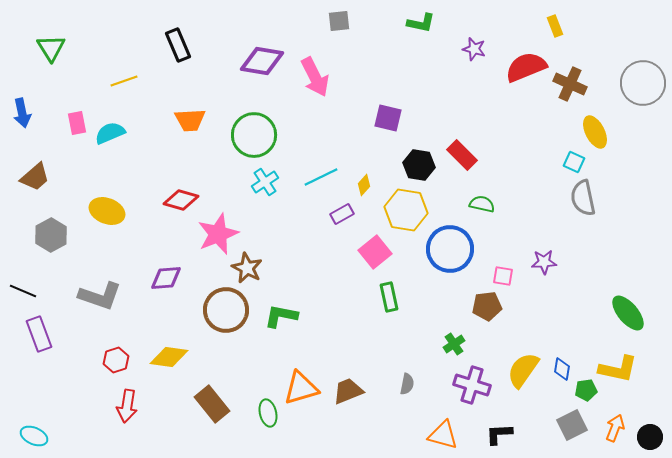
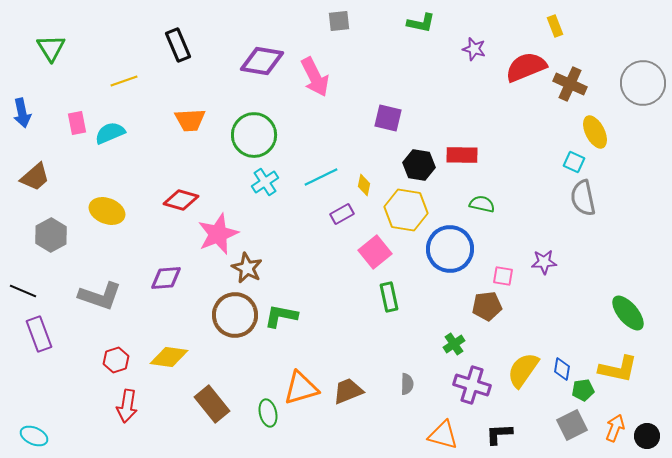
red rectangle at (462, 155): rotated 44 degrees counterclockwise
yellow diamond at (364, 185): rotated 30 degrees counterclockwise
brown circle at (226, 310): moved 9 px right, 5 px down
gray semicircle at (407, 384): rotated 10 degrees counterclockwise
green pentagon at (586, 390): moved 3 px left
black circle at (650, 437): moved 3 px left, 1 px up
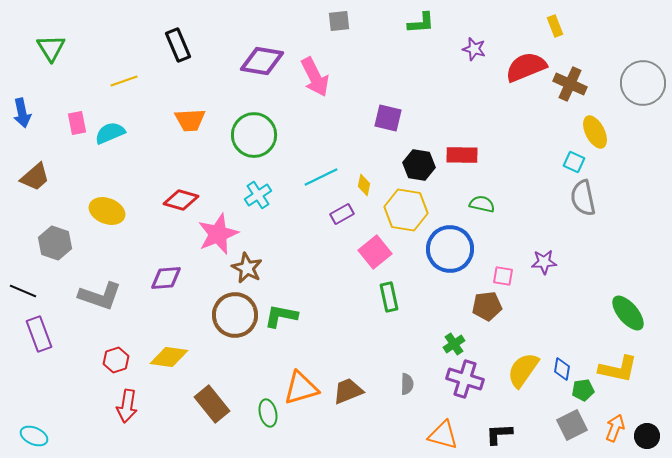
green L-shape at (421, 23): rotated 16 degrees counterclockwise
cyan cross at (265, 182): moved 7 px left, 13 px down
gray hexagon at (51, 235): moved 4 px right, 8 px down; rotated 12 degrees counterclockwise
purple cross at (472, 385): moved 7 px left, 6 px up
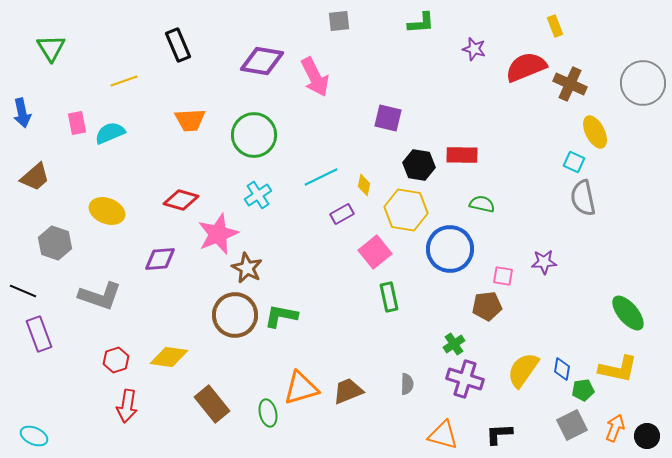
purple diamond at (166, 278): moved 6 px left, 19 px up
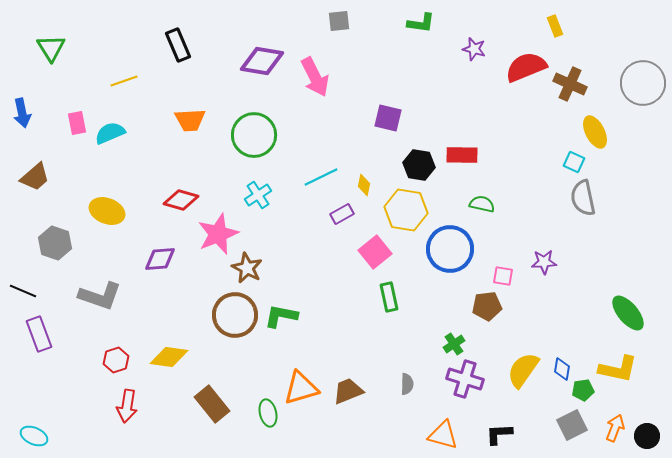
green L-shape at (421, 23): rotated 12 degrees clockwise
